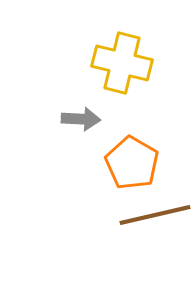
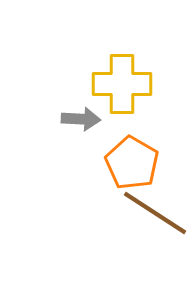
yellow cross: moved 21 px down; rotated 14 degrees counterclockwise
brown line: moved 2 px up; rotated 46 degrees clockwise
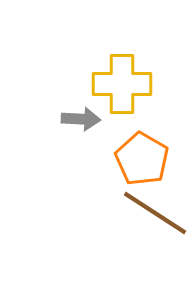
orange pentagon: moved 10 px right, 4 px up
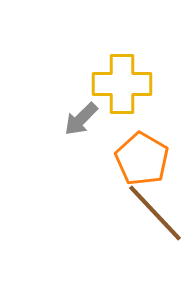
gray arrow: rotated 132 degrees clockwise
brown line: rotated 14 degrees clockwise
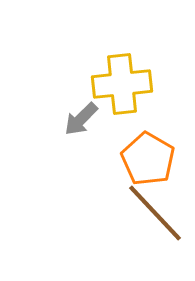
yellow cross: rotated 6 degrees counterclockwise
orange pentagon: moved 6 px right
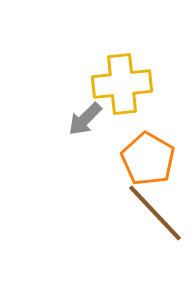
gray arrow: moved 4 px right
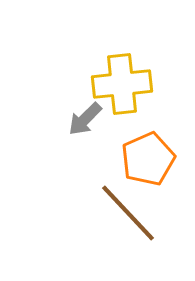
orange pentagon: rotated 18 degrees clockwise
brown line: moved 27 px left
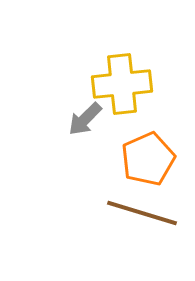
brown line: moved 14 px right; rotated 30 degrees counterclockwise
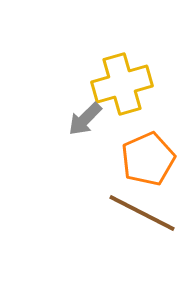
yellow cross: rotated 10 degrees counterclockwise
brown line: rotated 10 degrees clockwise
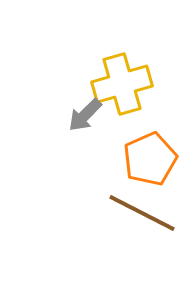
gray arrow: moved 4 px up
orange pentagon: moved 2 px right
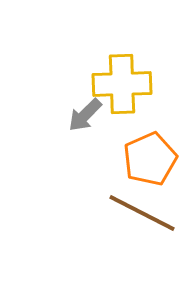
yellow cross: rotated 14 degrees clockwise
